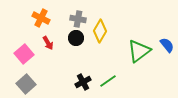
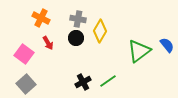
pink square: rotated 12 degrees counterclockwise
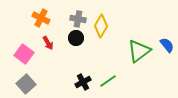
yellow diamond: moved 1 px right, 5 px up
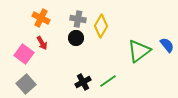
red arrow: moved 6 px left
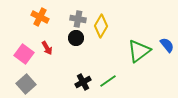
orange cross: moved 1 px left, 1 px up
red arrow: moved 5 px right, 5 px down
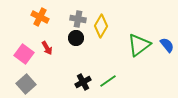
green triangle: moved 6 px up
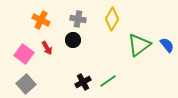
orange cross: moved 1 px right, 3 px down
yellow diamond: moved 11 px right, 7 px up
black circle: moved 3 px left, 2 px down
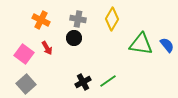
black circle: moved 1 px right, 2 px up
green triangle: moved 2 px right, 1 px up; rotated 45 degrees clockwise
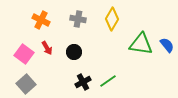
black circle: moved 14 px down
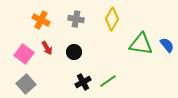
gray cross: moved 2 px left
